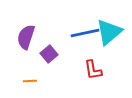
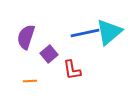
red L-shape: moved 21 px left
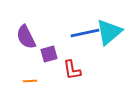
purple semicircle: rotated 45 degrees counterclockwise
purple square: rotated 24 degrees clockwise
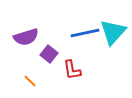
cyan triangle: moved 4 px right; rotated 8 degrees counterclockwise
purple semicircle: rotated 80 degrees counterclockwise
purple square: rotated 36 degrees counterclockwise
orange line: rotated 48 degrees clockwise
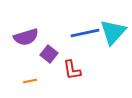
orange line: rotated 56 degrees counterclockwise
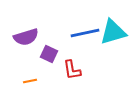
cyan triangle: rotated 32 degrees clockwise
purple square: rotated 12 degrees counterclockwise
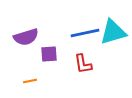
purple square: rotated 30 degrees counterclockwise
red L-shape: moved 11 px right, 6 px up
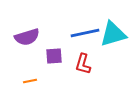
cyan triangle: moved 2 px down
purple semicircle: moved 1 px right
purple square: moved 5 px right, 2 px down
red L-shape: rotated 25 degrees clockwise
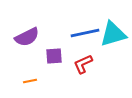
purple semicircle: rotated 10 degrees counterclockwise
red L-shape: rotated 50 degrees clockwise
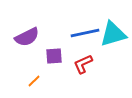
orange line: moved 4 px right; rotated 32 degrees counterclockwise
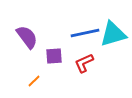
purple semicircle: rotated 100 degrees counterclockwise
red L-shape: moved 1 px right, 1 px up
